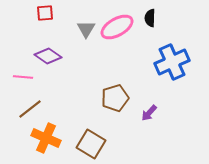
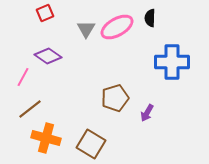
red square: rotated 18 degrees counterclockwise
blue cross: rotated 24 degrees clockwise
pink line: rotated 66 degrees counterclockwise
purple arrow: moved 2 px left; rotated 12 degrees counterclockwise
orange cross: rotated 8 degrees counterclockwise
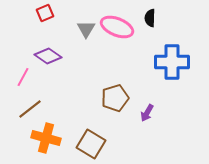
pink ellipse: rotated 52 degrees clockwise
